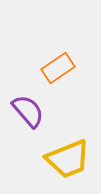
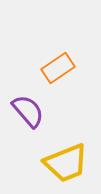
yellow trapezoid: moved 2 px left, 4 px down
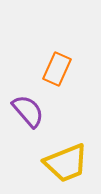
orange rectangle: moved 1 px left, 1 px down; rotated 32 degrees counterclockwise
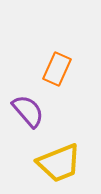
yellow trapezoid: moved 7 px left
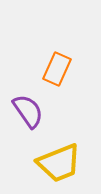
purple semicircle: rotated 6 degrees clockwise
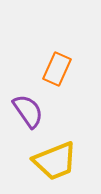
yellow trapezoid: moved 4 px left, 2 px up
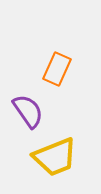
yellow trapezoid: moved 4 px up
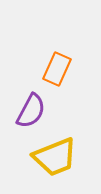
purple semicircle: moved 3 px right; rotated 63 degrees clockwise
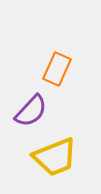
purple semicircle: rotated 15 degrees clockwise
